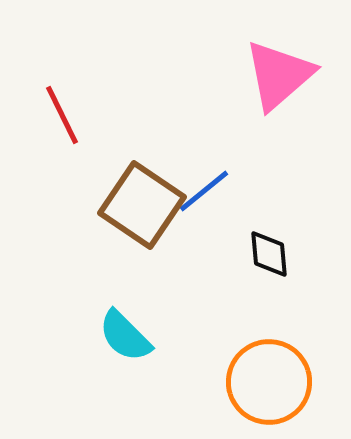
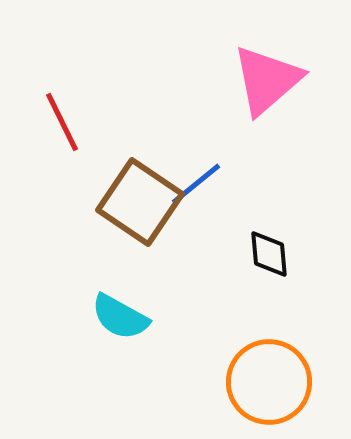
pink triangle: moved 12 px left, 5 px down
red line: moved 7 px down
blue line: moved 8 px left, 7 px up
brown square: moved 2 px left, 3 px up
cyan semicircle: moved 5 px left, 19 px up; rotated 16 degrees counterclockwise
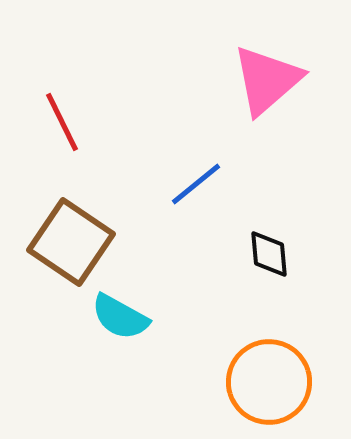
brown square: moved 69 px left, 40 px down
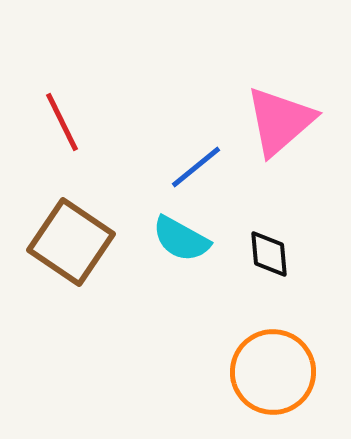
pink triangle: moved 13 px right, 41 px down
blue line: moved 17 px up
cyan semicircle: moved 61 px right, 78 px up
orange circle: moved 4 px right, 10 px up
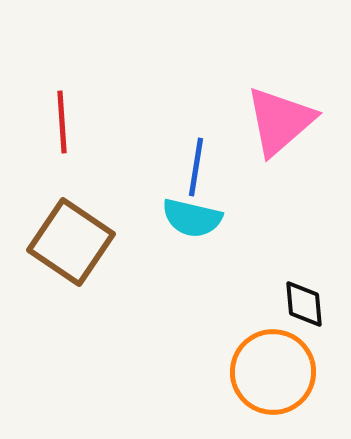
red line: rotated 22 degrees clockwise
blue line: rotated 42 degrees counterclockwise
cyan semicircle: moved 11 px right, 21 px up; rotated 16 degrees counterclockwise
black diamond: moved 35 px right, 50 px down
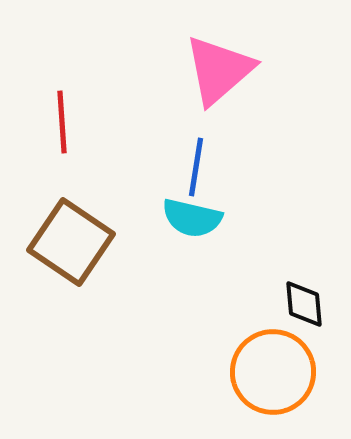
pink triangle: moved 61 px left, 51 px up
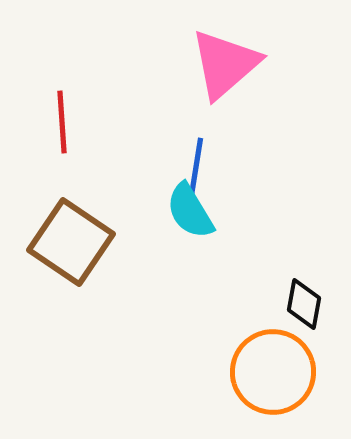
pink triangle: moved 6 px right, 6 px up
cyan semicircle: moved 2 px left, 7 px up; rotated 46 degrees clockwise
black diamond: rotated 15 degrees clockwise
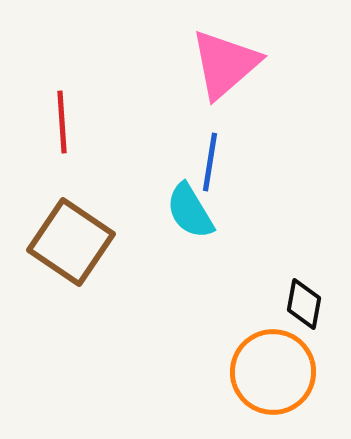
blue line: moved 14 px right, 5 px up
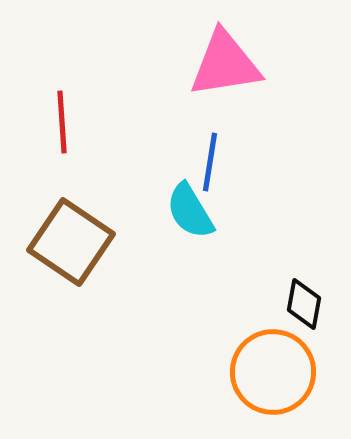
pink triangle: rotated 32 degrees clockwise
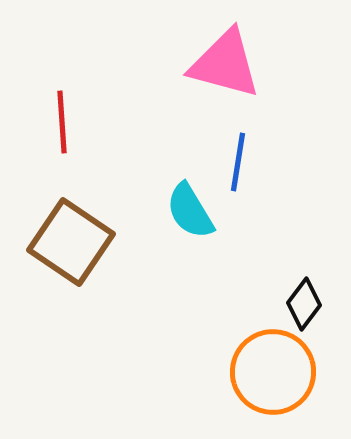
pink triangle: rotated 24 degrees clockwise
blue line: moved 28 px right
black diamond: rotated 27 degrees clockwise
